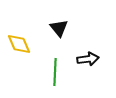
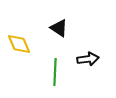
black triangle: rotated 18 degrees counterclockwise
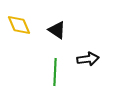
black triangle: moved 2 px left, 2 px down
yellow diamond: moved 19 px up
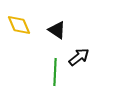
black arrow: moved 9 px left, 2 px up; rotated 30 degrees counterclockwise
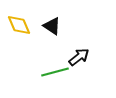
black triangle: moved 5 px left, 4 px up
green line: rotated 72 degrees clockwise
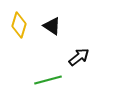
yellow diamond: rotated 40 degrees clockwise
green line: moved 7 px left, 8 px down
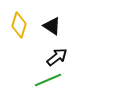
black arrow: moved 22 px left
green line: rotated 8 degrees counterclockwise
